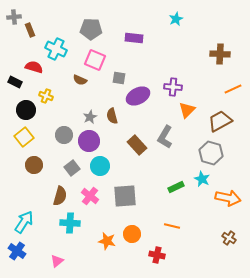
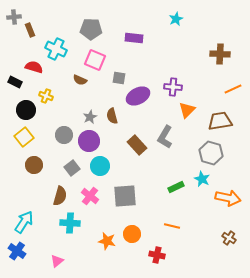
brown trapezoid at (220, 121): rotated 20 degrees clockwise
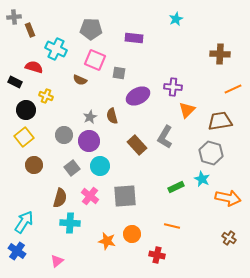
gray square at (119, 78): moved 5 px up
brown semicircle at (60, 196): moved 2 px down
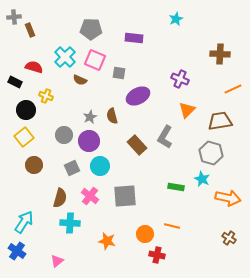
cyan cross at (56, 49): moved 9 px right, 8 px down; rotated 20 degrees clockwise
purple cross at (173, 87): moved 7 px right, 8 px up; rotated 18 degrees clockwise
gray square at (72, 168): rotated 14 degrees clockwise
green rectangle at (176, 187): rotated 35 degrees clockwise
orange circle at (132, 234): moved 13 px right
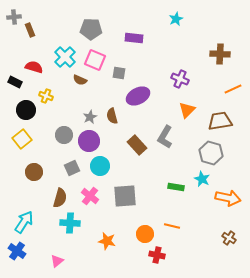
yellow square at (24, 137): moved 2 px left, 2 px down
brown circle at (34, 165): moved 7 px down
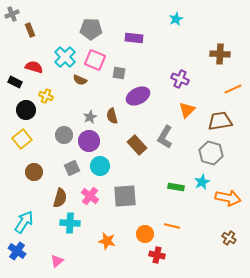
gray cross at (14, 17): moved 2 px left, 3 px up; rotated 16 degrees counterclockwise
cyan star at (202, 179): moved 3 px down; rotated 21 degrees clockwise
